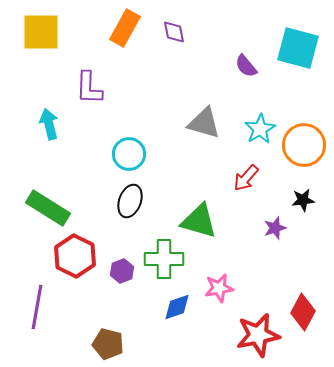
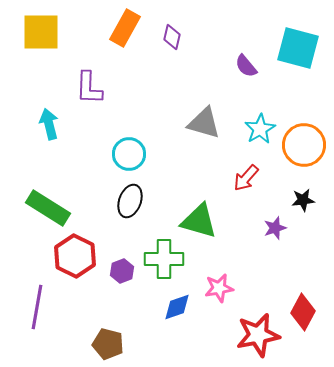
purple diamond: moved 2 px left, 5 px down; rotated 25 degrees clockwise
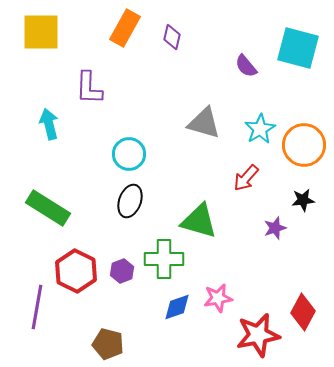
red hexagon: moved 1 px right, 15 px down
pink star: moved 1 px left, 10 px down
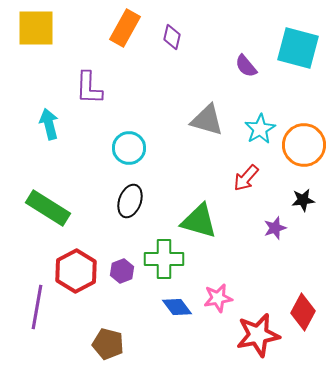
yellow square: moved 5 px left, 4 px up
gray triangle: moved 3 px right, 3 px up
cyan circle: moved 6 px up
red hexagon: rotated 6 degrees clockwise
blue diamond: rotated 72 degrees clockwise
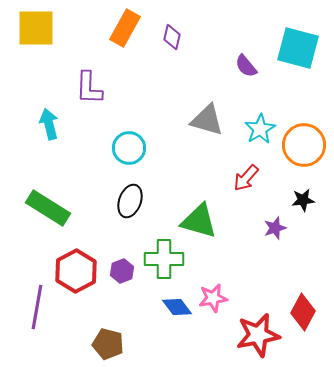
pink star: moved 5 px left
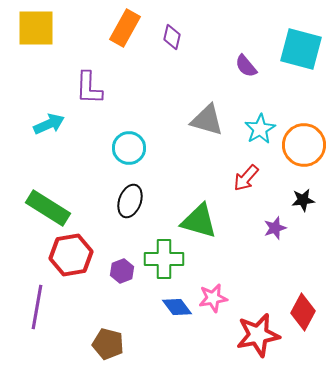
cyan square: moved 3 px right, 1 px down
cyan arrow: rotated 80 degrees clockwise
red hexagon: moved 5 px left, 16 px up; rotated 18 degrees clockwise
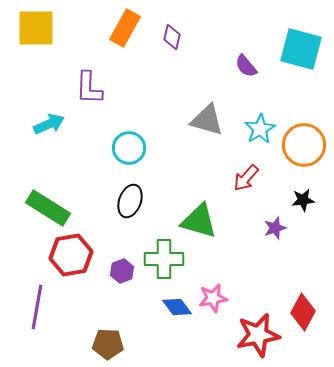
brown pentagon: rotated 12 degrees counterclockwise
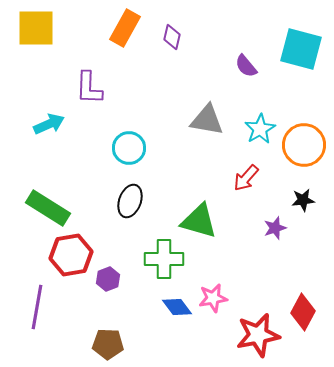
gray triangle: rotated 6 degrees counterclockwise
purple hexagon: moved 14 px left, 8 px down
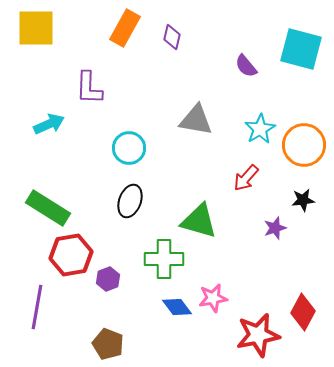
gray triangle: moved 11 px left
brown pentagon: rotated 20 degrees clockwise
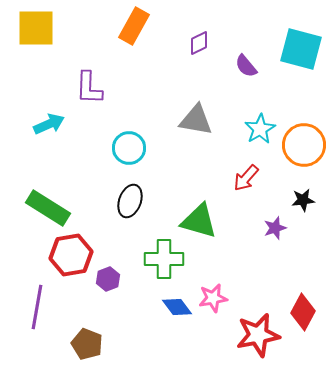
orange rectangle: moved 9 px right, 2 px up
purple diamond: moved 27 px right, 6 px down; rotated 50 degrees clockwise
brown pentagon: moved 21 px left
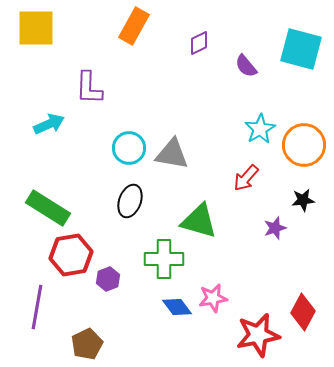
gray triangle: moved 24 px left, 34 px down
brown pentagon: rotated 24 degrees clockwise
